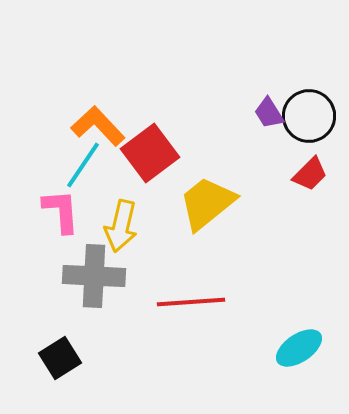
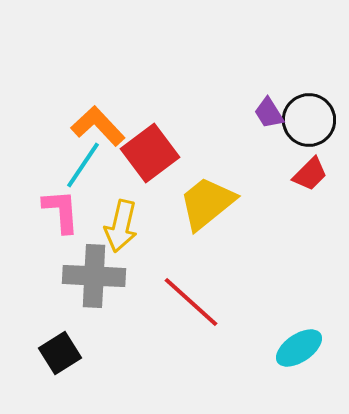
black circle: moved 4 px down
red line: rotated 46 degrees clockwise
black square: moved 5 px up
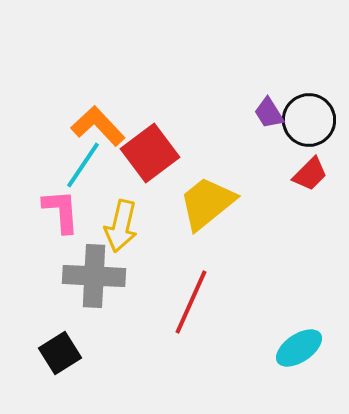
red line: rotated 72 degrees clockwise
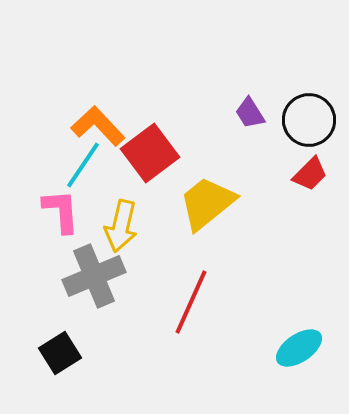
purple trapezoid: moved 19 px left
gray cross: rotated 26 degrees counterclockwise
